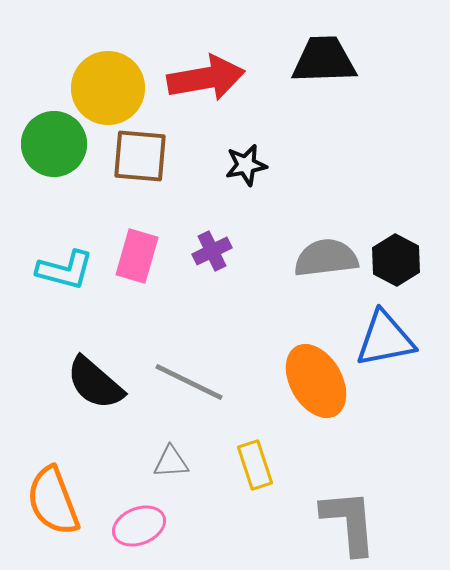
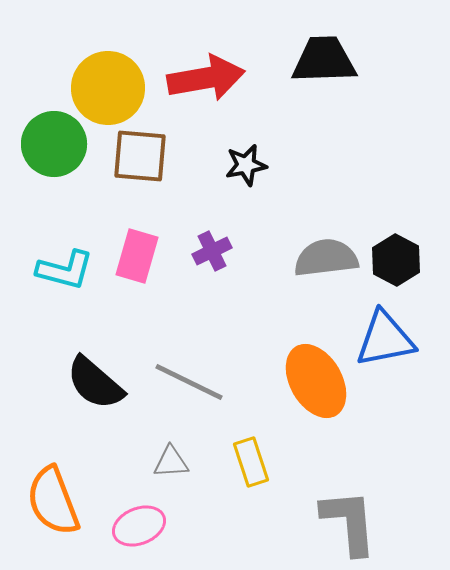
yellow rectangle: moved 4 px left, 3 px up
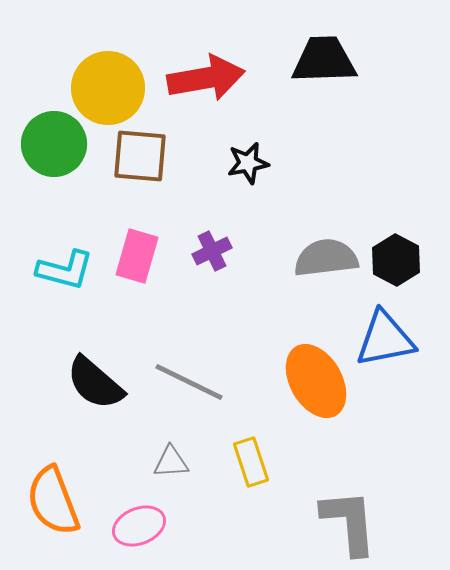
black star: moved 2 px right, 2 px up
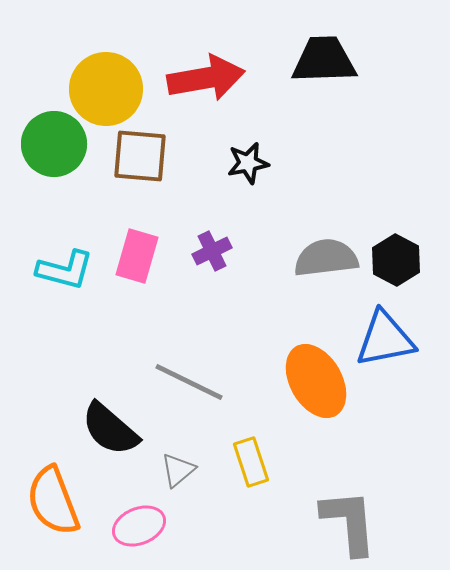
yellow circle: moved 2 px left, 1 px down
black semicircle: moved 15 px right, 46 px down
gray triangle: moved 7 px right, 8 px down; rotated 36 degrees counterclockwise
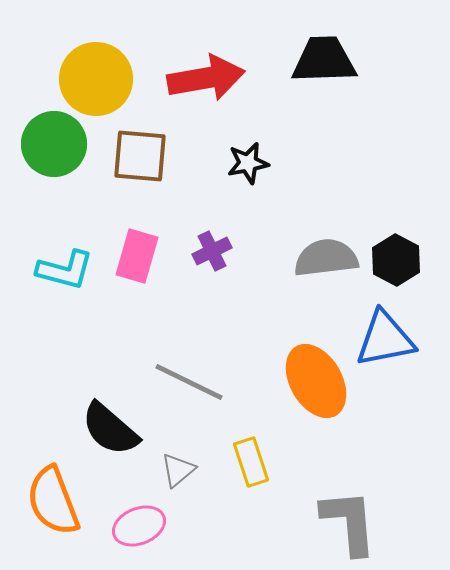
yellow circle: moved 10 px left, 10 px up
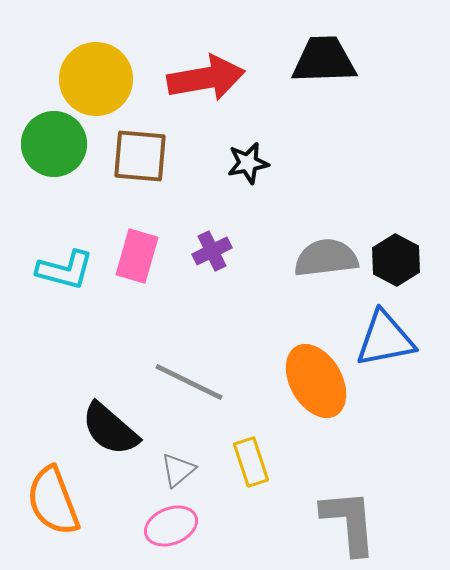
pink ellipse: moved 32 px right
